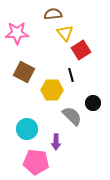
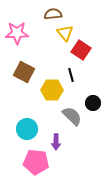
red square: rotated 24 degrees counterclockwise
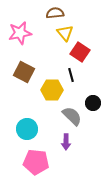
brown semicircle: moved 2 px right, 1 px up
pink star: moved 3 px right; rotated 10 degrees counterclockwise
red square: moved 1 px left, 2 px down
purple arrow: moved 10 px right
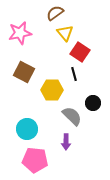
brown semicircle: rotated 30 degrees counterclockwise
black line: moved 3 px right, 1 px up
pink pentagon: moved 1 px left, 2 px up
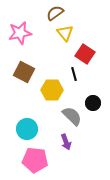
red square: moved 5 px right, 2 px down
purple arrow: rotated 21 degrees counterclockwise
